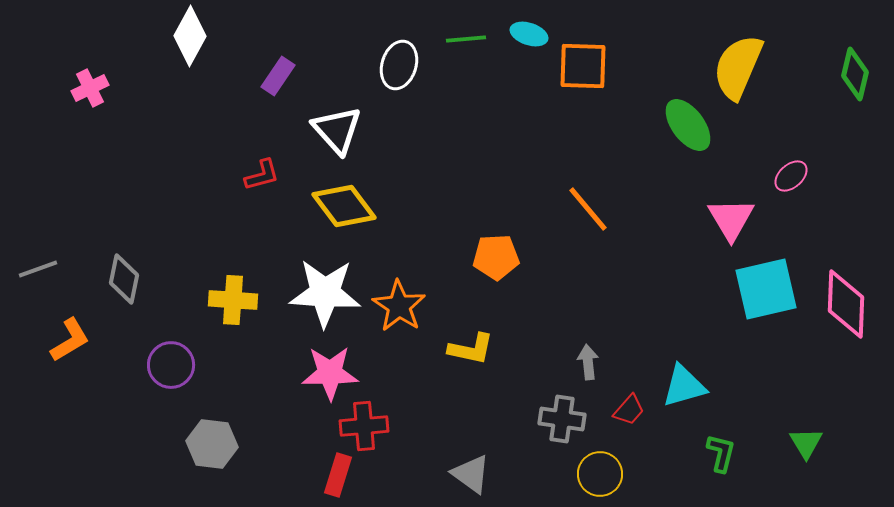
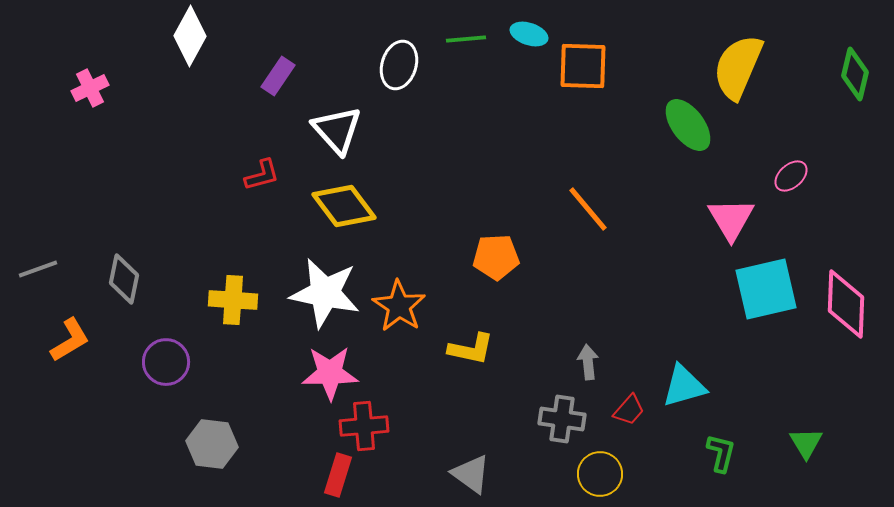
white star: rotated 8 degrees clockwise
purple circle: moved 5 px left, 3 px up
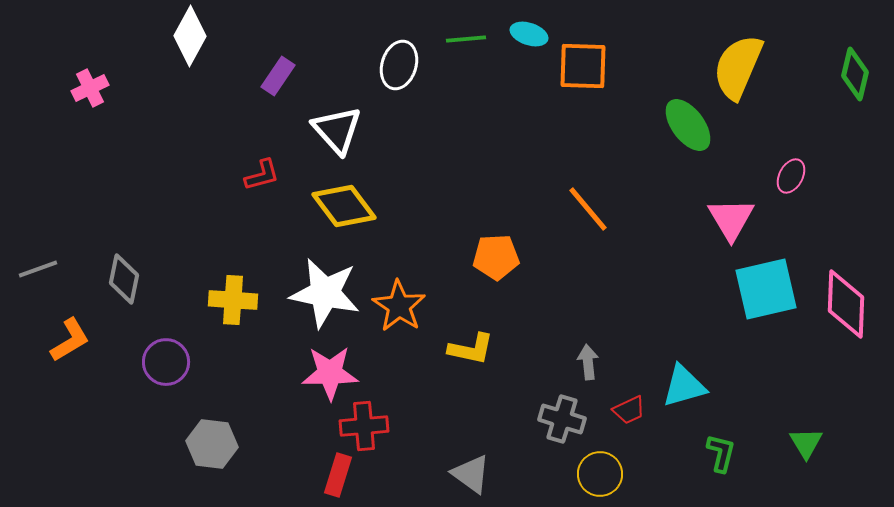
pink ellipse: rotated 20 degrees counterclockwise
red trapezoid: rotated 24 degrees clockwise
gray cross: rotated 9 degrees clockwise
